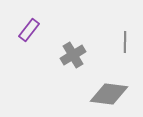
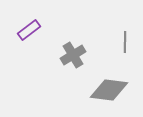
purple rectangle: rotated 15 degrees clockwise
gray diamond: moved 4 px up
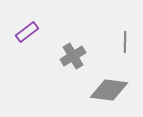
purple rectangle: moved 2 px left, 2 px down
gray cross: moved 1 px down
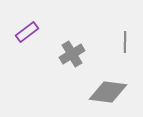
gray cross: moved 1 px left, 2 px up
gray diamond: moved 1 px left, 2 px down
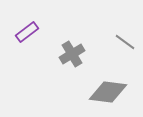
gray line: rotated 55 degrees counterclockwise
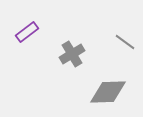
gray diamond: rotated 9 degrees counterclockwise
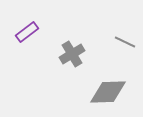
gray line: rotated 10 degrees counterclockwise
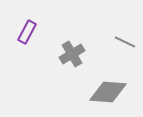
purple rectangle: rotated 25 degrees counterclockwise
gray diamond: rotated 6 degrees clockwise
